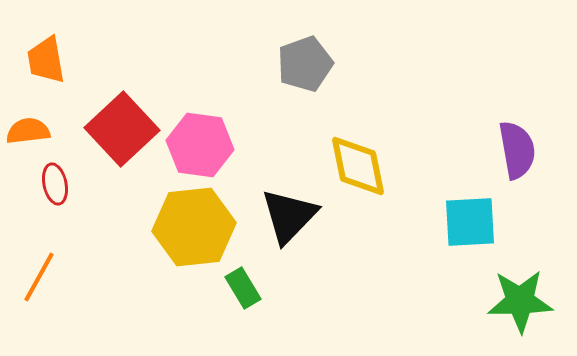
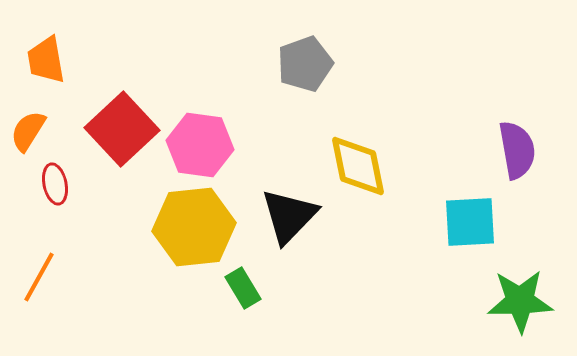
orange semicircle: rotated 51 degrees counterclockwise
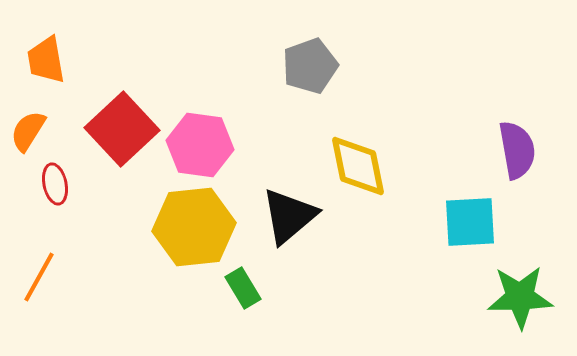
gray pentagon: moved 5 px right, 2 px down
black triangle: rotated 6 degrees clockwise
green star: moved 4 px up
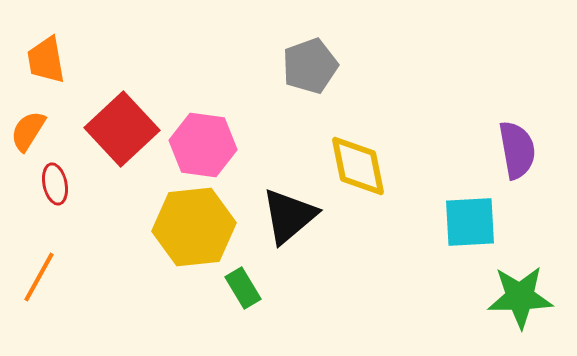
pink hexagon: moved 3 px right
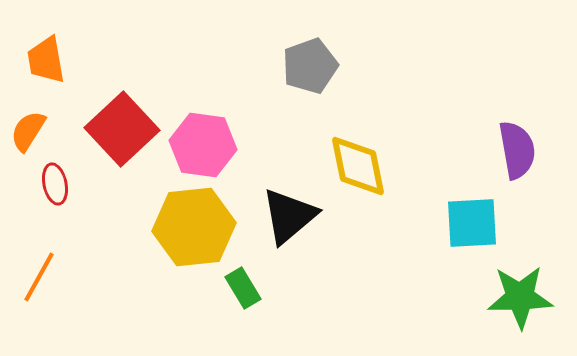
cyan square: moved 2 px right, 1 px down
